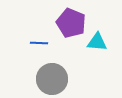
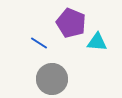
blue line: rotated 30 degrees clockwise
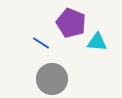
blue line: moved 2 px right
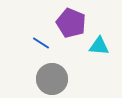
cyan triangle: moved 2 px right, 4 px down
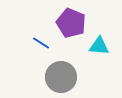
gray circle: moved 9 px right, 2 px up
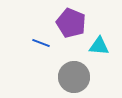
blue line: rotated 12 degrees counterclockwise
gray circle: moved 13 px right
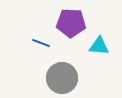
purple pentagon: rotated 20 degrees counterclockwise
gray circle: moved 12 px left, 1 px down
